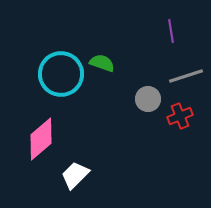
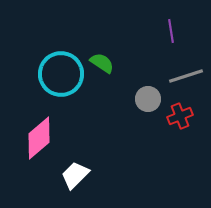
green semicircle: rotated 15 degrees clockwise
pink diamond: moved 2 px left, 1 px up
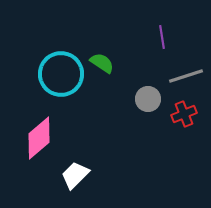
purple line: moved 9 px left, 6 px down
red cross: moved 4 px right, 2 px up
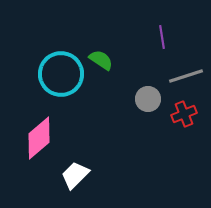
green semicircle: moved 1 px left, 3 px up
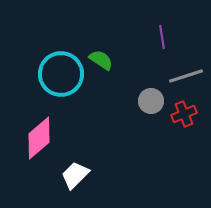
gray circle: moved 3 px right, 2 px down
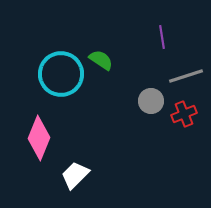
pink diamond: rotated 27 degrees counterclockwise
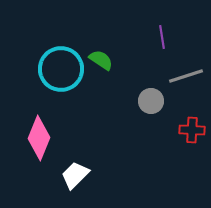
cyan circle: moved 5 px up
red cross: moved 8 px right, 16 px down; rotated 25 degrees clockwise
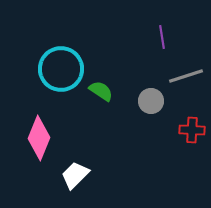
green semicircle: moved 31 px down
